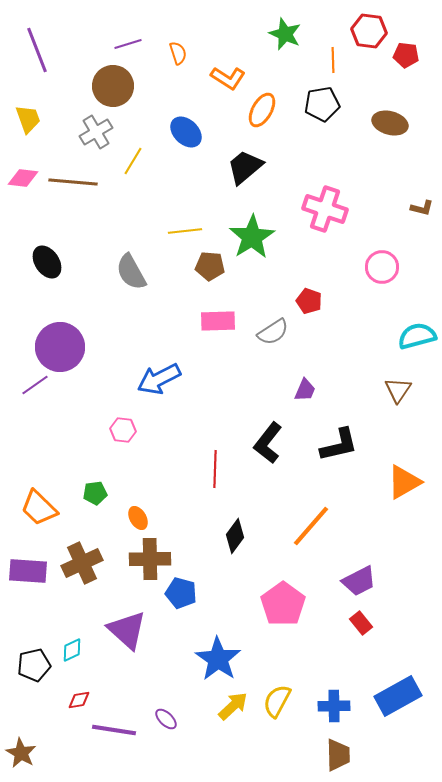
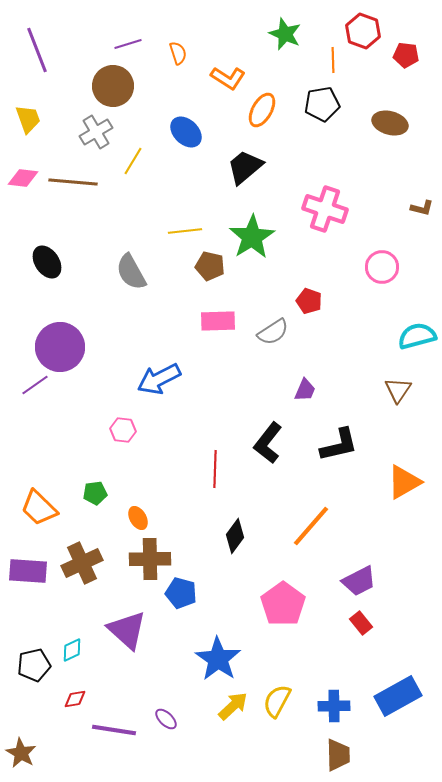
red hexagon at (369, 31): moved 6 px left; rotated 12 degrees clockwise
brown pentagon at (210, 266): rotated 8 degrees clockwise
red diamond at (79, 700): moved 4 px left, 1 px up
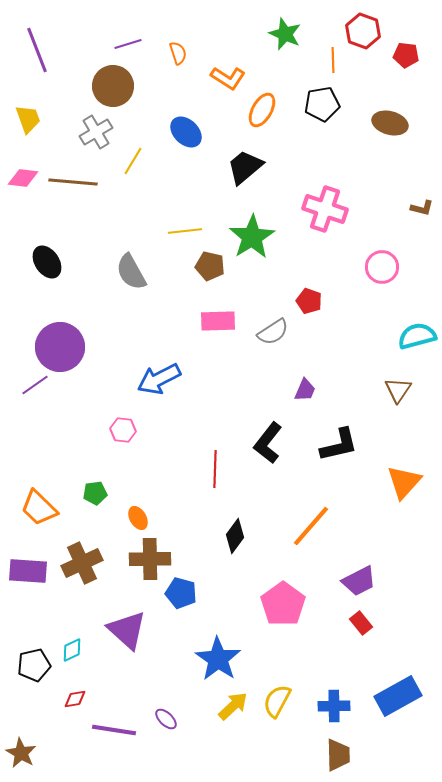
orange triangle at (404, 482): rotated 18 degrees counterclockwise
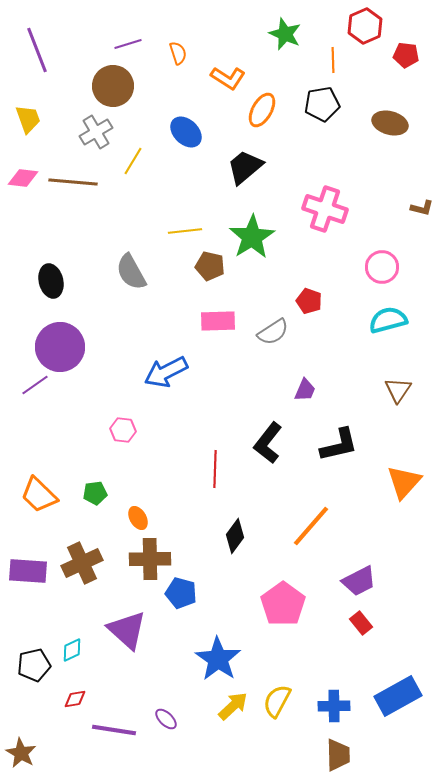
red hexagon at (363, 31): moved 2 px right, 5 px up; rotated 16 degrees clockwise
black ellipse at (47, 262): moved 4 px right, 19 px down; rotated 20 degrees clockwise
cyan semicircle at (417, 336): moved 29 px left, 16 px up
blue arrow at (159, 379): moved 7 px right, 7 px up
orange trapezoid at (39, 508): moved 13 px up
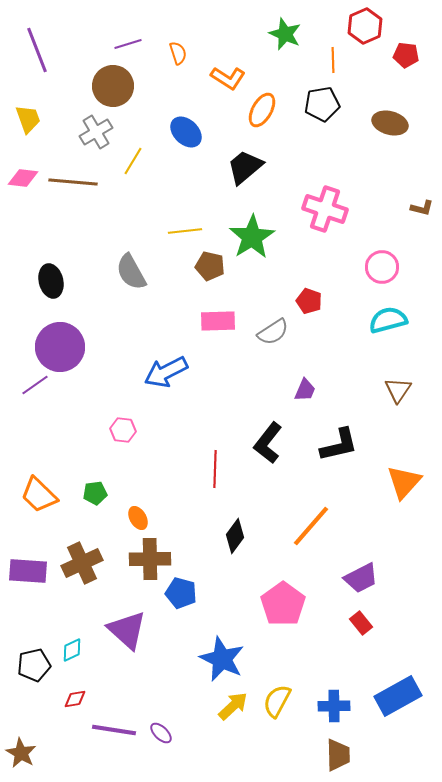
purple trapezoid at (359, 581): moved 2 px right, 3 px up
blue star at (218, 659): moved 4 px right; rotated 9 degrees counterclockwise
purple ellipse at (166, 719): moved 5 px left, 14 px down
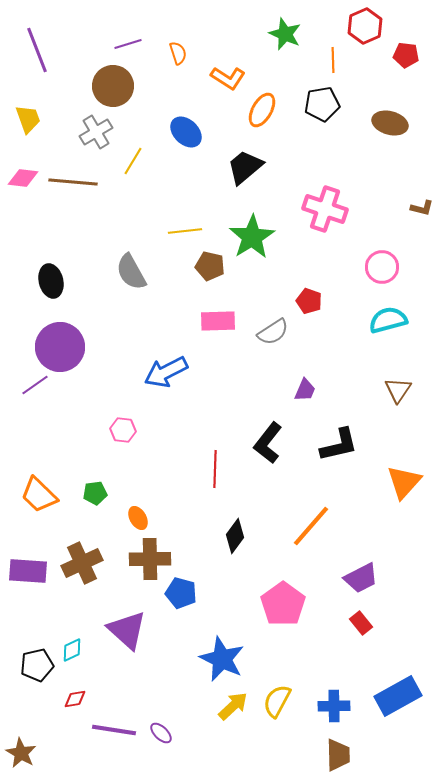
black pentagon at (34, 665): moved 3 px right
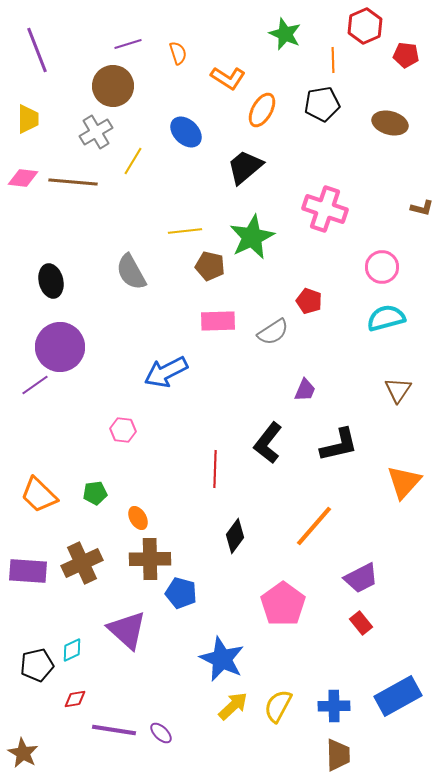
yellow trapezoid at (28, 119): rotated 20 degrees clockwise
green star at (252, 237): rotated 6 degrees clockwise
cyan semicircle at (388, 320): moved 2 px left, 2 px up
orange line at (311, 526): moved 3 px right
yellow semicircle at (277, 701): moved 1 px right, 5 px down
brown star at (21, 753): moved 2 px right
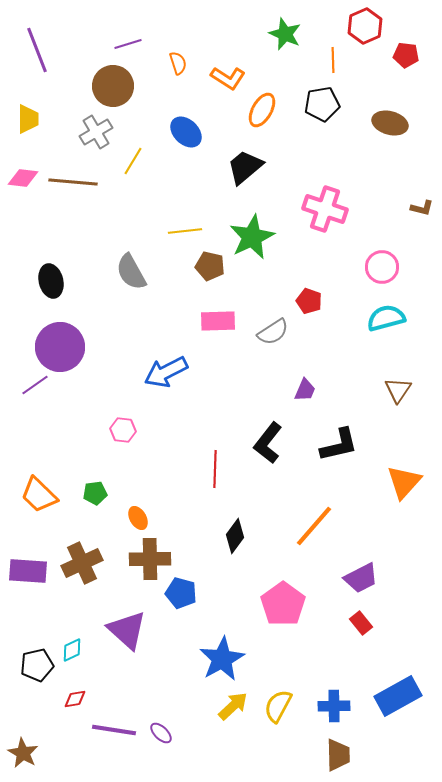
orange semicircle at (178, 53): moved 10 px down
blue star at (222, 659): rotated 18 degrees clockwise
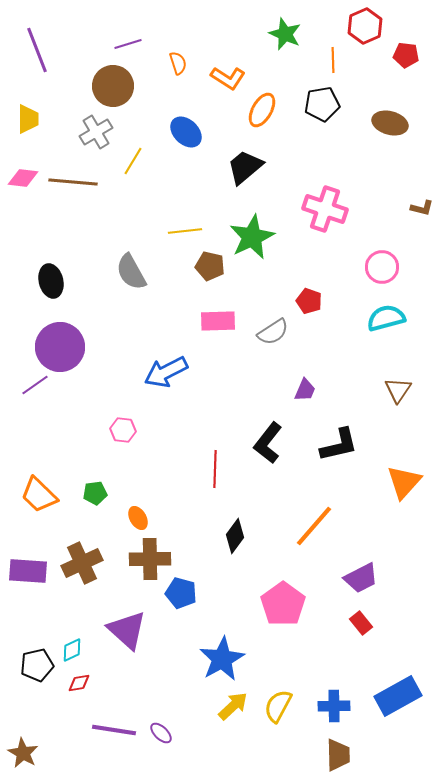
red diamond at (75, 699): moved 4 px right, 16 px up
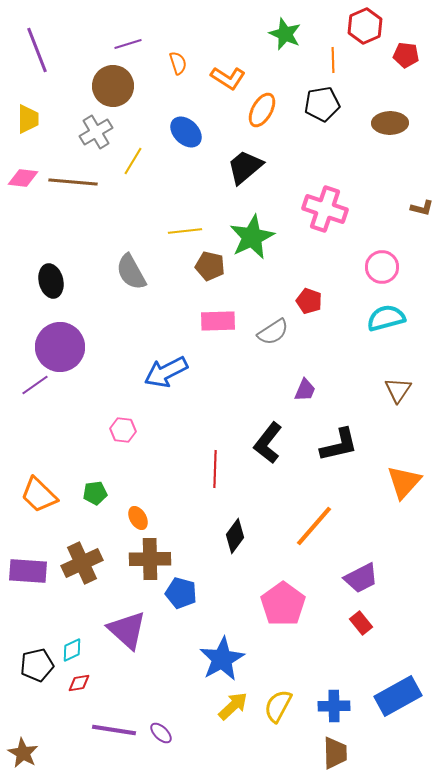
brown ellipse at (390, 123): rotated 16 degrees counterclockwise
brown trapezoid at (338, 755): moved 3 px left, 2 px up
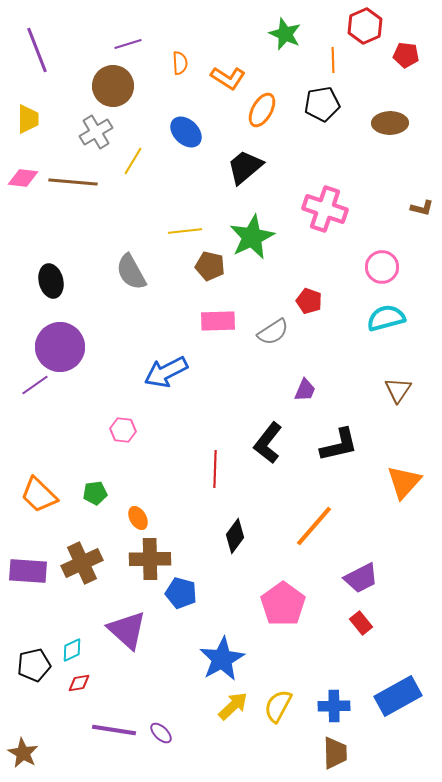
orange semicircle at (178, 63): moved 2 px right; rotated 15 degrees clockwise
black pentagon at (37, 665): moved 3 px left
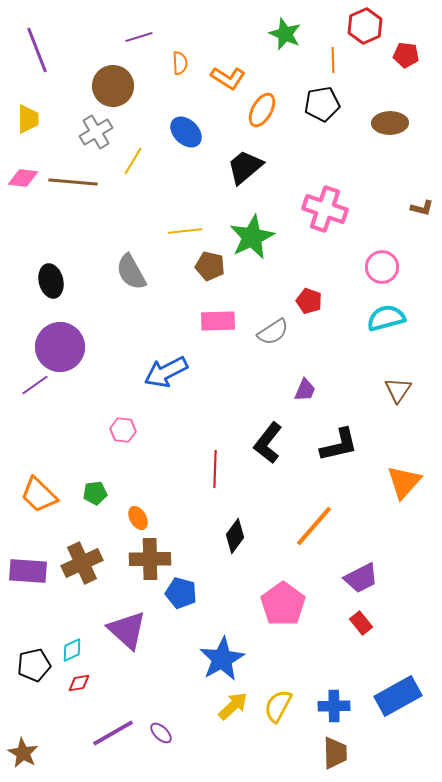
purple line at (128, 44): moved 11 px right, 7 px up
purple line at (114, 730): moved 1 px left, 3 px down; rotated 39 degrees counterclockwise
